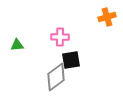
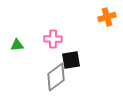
pink cross: moved 7 px left, 2 px down
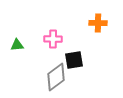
orange cross: moved 9 px left, 6 px down; rotated 18 degrees clockwise
black square: moved 3 px right
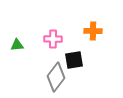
orange cross: moved 5 px left, 8 px down
gray diamond: rotated 16 degrees counterclockwise
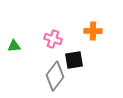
pink cross: rotated 18 degrees clockwise
green triangle: moved 3 px left, 1 px down
gray diamond: moved 1 px left, 1 px up
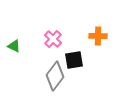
orange cross: moved 5 px right, 5 px down
pink cross: rotated 24 degrees clockwise
green triangle: rotated 32 degrees clockwise
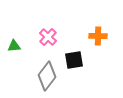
pink cross: moved 5 px left, 2 px up
green triangle: rotated 32 degrees counterclockwise
gray diamond: moved 8 px left
